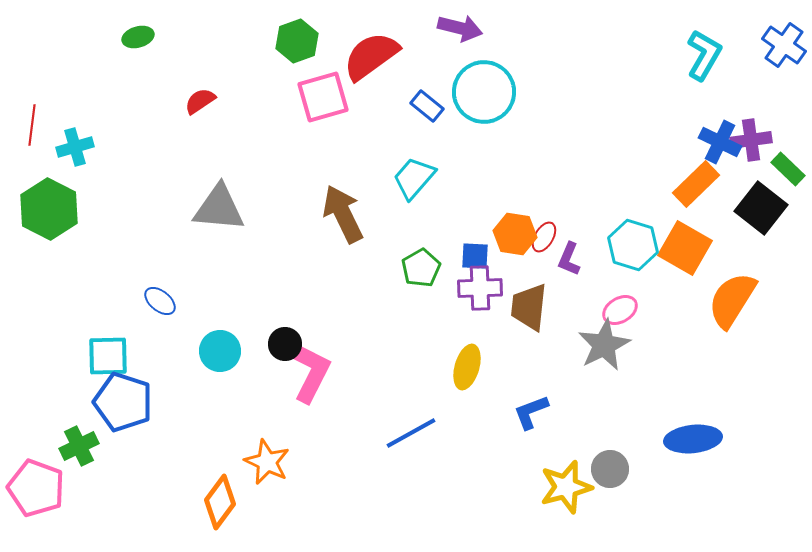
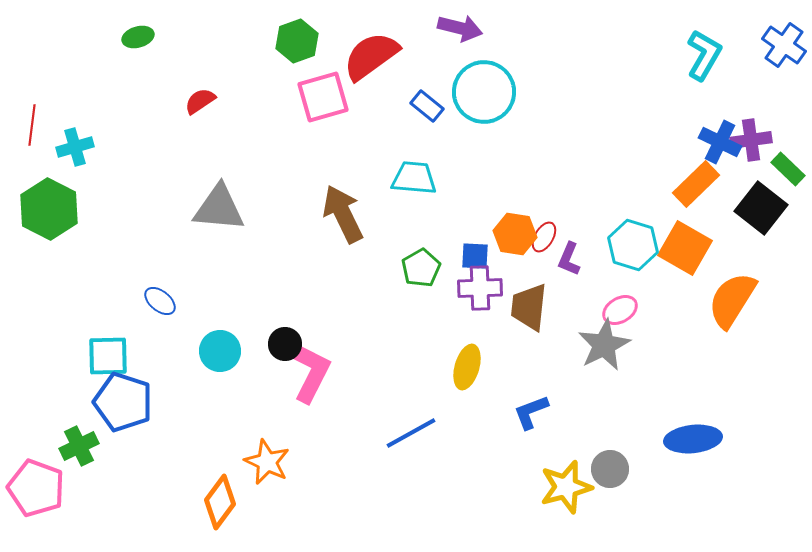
cyan trapezoid at (414, 178): rotated 54 degrees clockwise
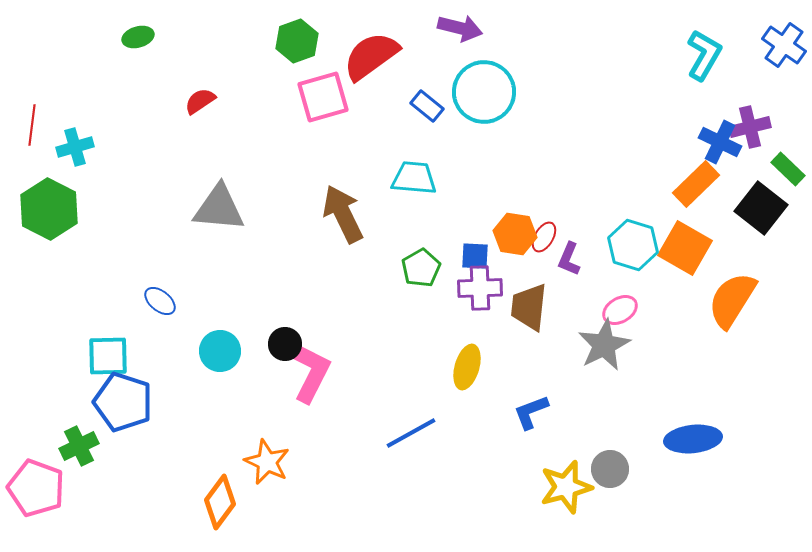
purple cross at (751, 140): moved 1 px left, 13 px up; rotated 6 degrees counterclockwise
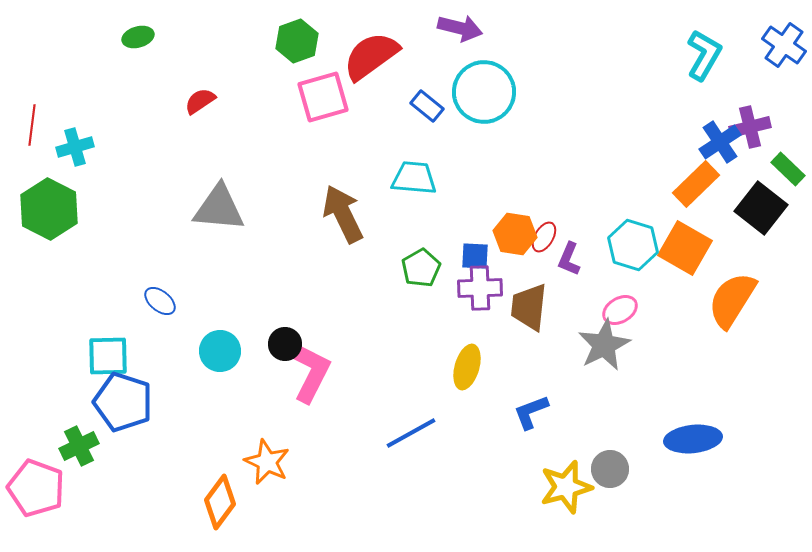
blue cross at (720, 142): rotated 30 degrees clockwise
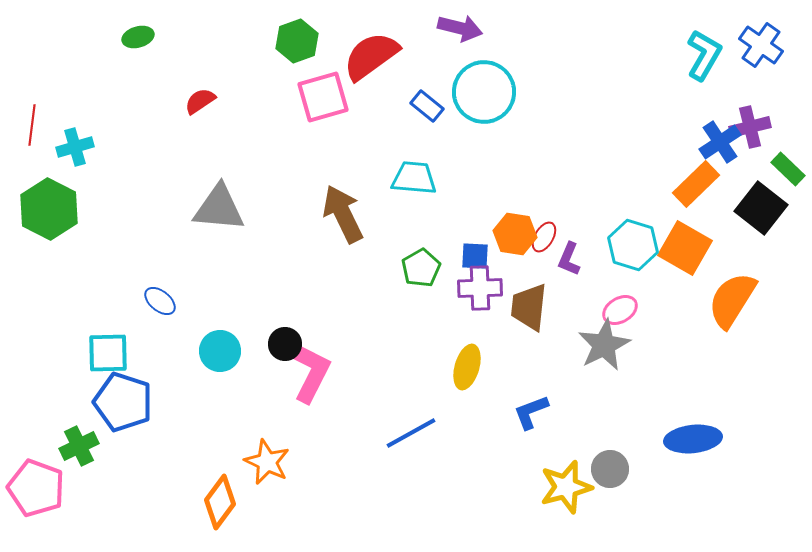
blue cross at (784, 45): moved 23 px left
cyan square at (108, 356): moved 3 px up
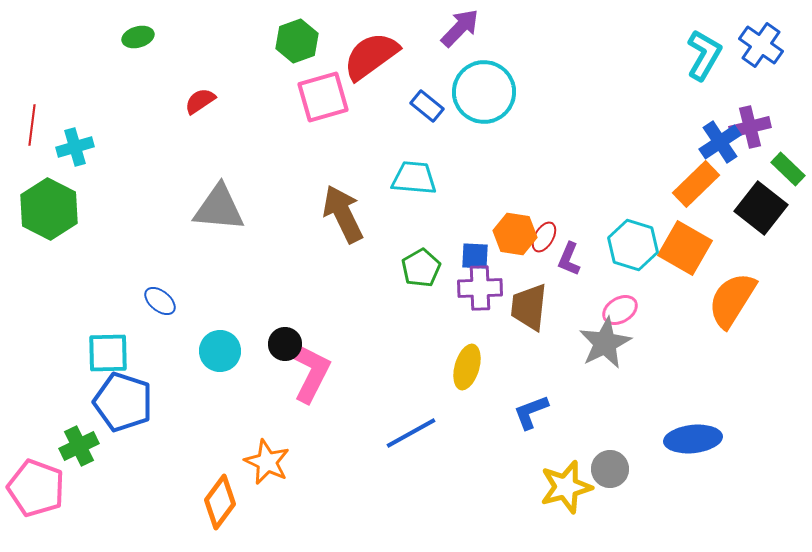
purple arrow at (460, 28): rotated 60 degrees counterclockwise
gray star at (604, 345): moved 1 px right, 2 px up
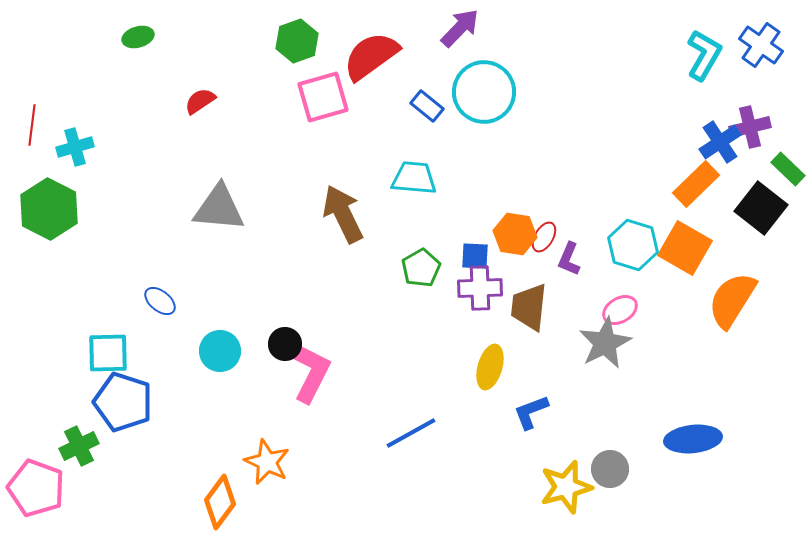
yellow ellipse at (467, 367): moved 23 px right
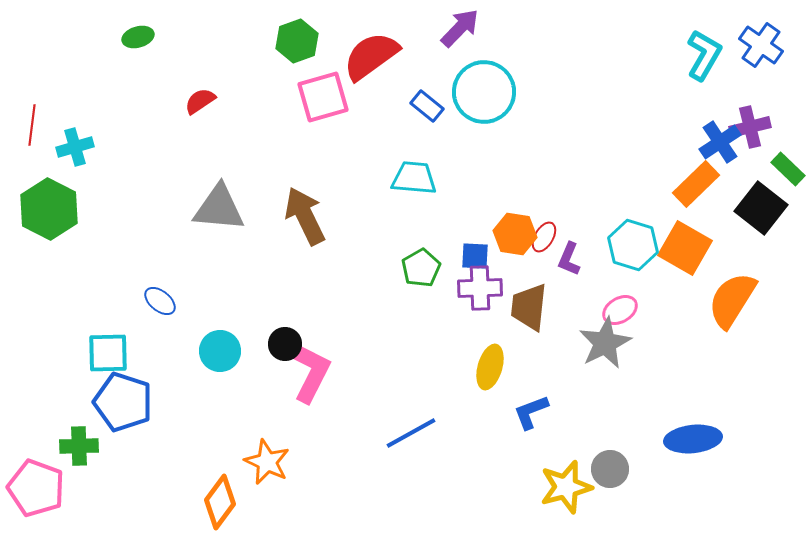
brown arrow at (343, 214): moved 38 px left, 2 px down
green cross at (79, 446): rotated 24 degrees clockwise
